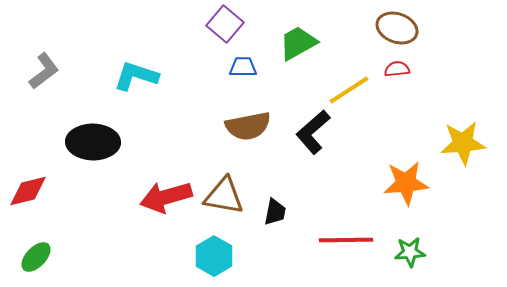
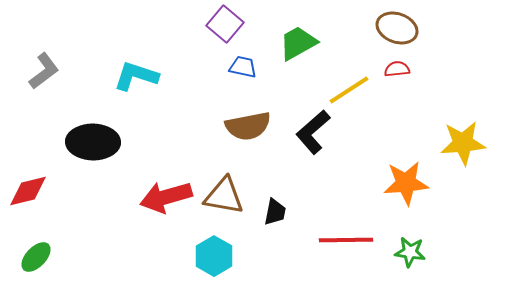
blue trapezoid: rotated 12 degrees clockwise
green star: rotated 12 degrees clockwise
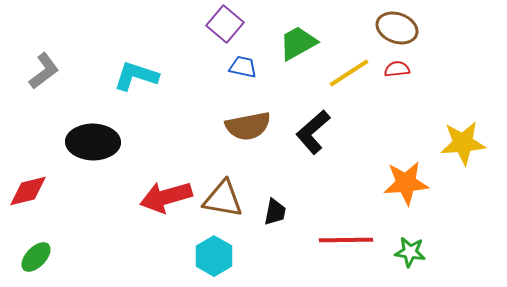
yellow line: moved 17 px up
brown triangle: moved 1 px left, 3 px down
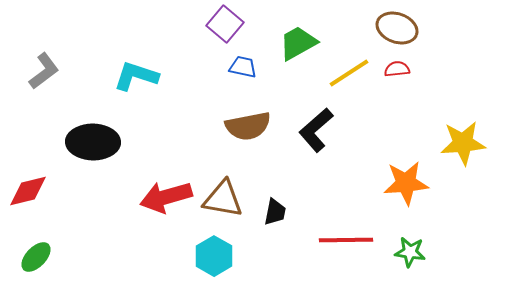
black L-shape: moved 3 px right, 2 px up
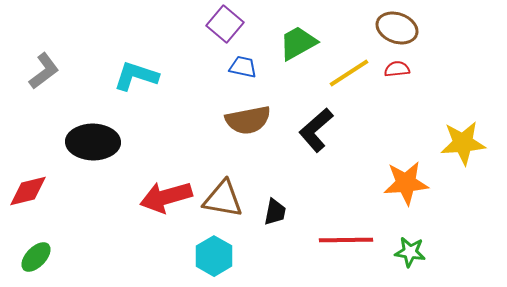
brown semicircle: moved 6 px up
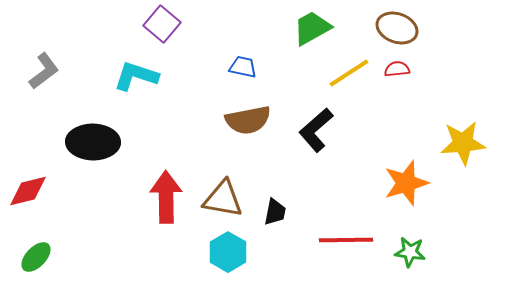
purple square: moved 63 px left
green trapezoid: moved 14 px right, 15 px up
orange star: rotated 12 degrees counterclockwise
red arrow: rotated 105 degrees clockwise
cyan hexagon: moved 14 px right, 4 px up
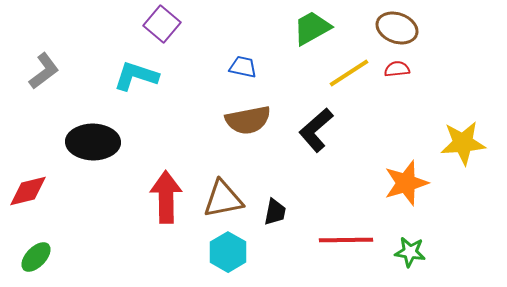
brown triangle: rotated 21 degrees counterclockwise
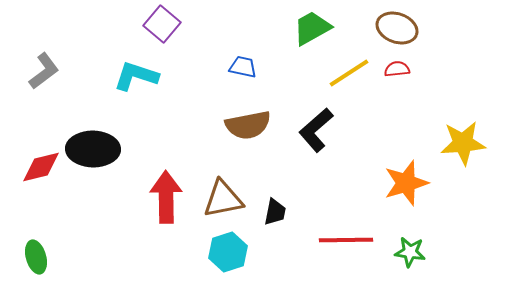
brown semicircle: moved 5 px down
black ellipse: moved 7 px down
red diamond: moved 13 px right, 24 px up
cyan hexagon: rotated 12 degrees clockwise
green ellipse: rotated 60 degrees counterclockwise
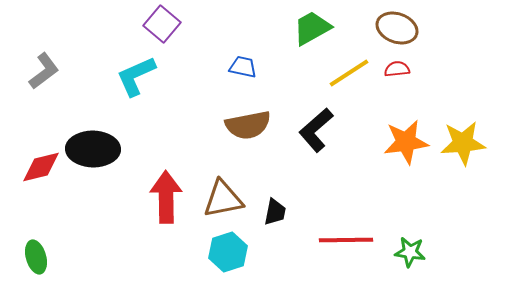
cyan L-shape: rotated 42 degrees counterclockwise
orange star: moved 41 px up; rotated 9 degrees clockwise
